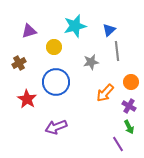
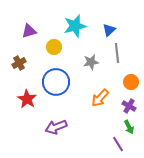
gray line: moved 2 px down
orange arrow: moved 5 px left, 5 px down
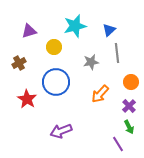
orange arrow: moved 4 px up
purple cross: rotated 16 degrees clockwise
purple arrow: moved 5 px right, 4 px down
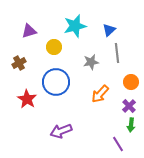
green arrow: moved 2 px right, 2 px up; rotated 32 degrees clockwise
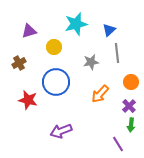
cyan star: moved 1 px right, 2 px up
red star: moved 1 px right, 1 px down; rotated 18 degrees counterclockwise
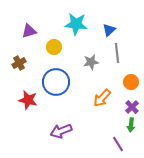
cyan star: rotated 20 degrees clockwise
orange arrow: moved 2 px right, 4 px down
purple cross: moved 3 px right, 1 px down
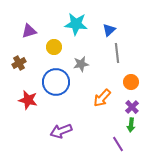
gray star: moved 10 px left, 2 px down
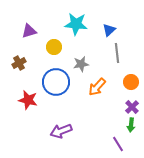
orange arrow: moved 5 px left, 11 px up
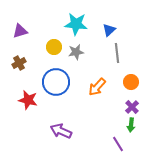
purple triangle: moved 9 px left
gray star: moved 5 px left, 12 px up
purple arrow: rotated 45 degrees clockwise
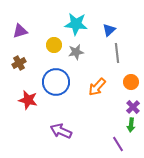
yellow circle: moved 2 px up
purple cross: moved 1 px right
